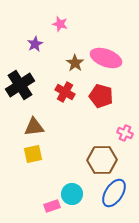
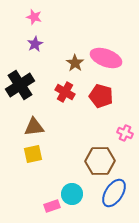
pink star: moved 26 px left, 7 px up
brown hexagon: moved 2 px left, 1 px down
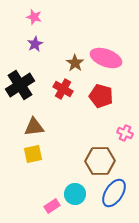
red cross: moved 2 px left, 3 px up
cyan circle: moved 3 px right
pink rectangle: rotated 14 degrees counterclockwise
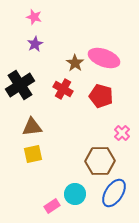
pink ellipse: moved 2 px left
brown triangle: moved 2 px left
pink cross: moved 3 px left; rotated 21 degrees clockwise
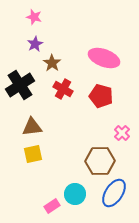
brown star: moved 23 px left
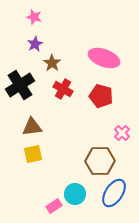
pink rectangle: moved 2 px right
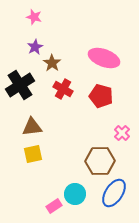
purple star: moved 3 px down
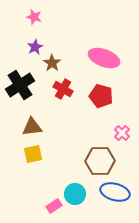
blue ellipse: moved 1 px right, 1 px up; rotated 72 degrees clockwise
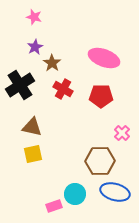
red pentagon: rotated 15 degrees counterclockwise
brown triangle: rotated 20 degrees clockwise
pink rectangle: rotated 14 degrees clockwise
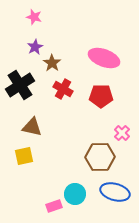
yellow square: moved 9 px left, 2 px down
brown hexagon: moved 4 px up
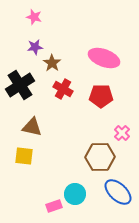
purple star: rotated 21 degrees clockwise
yellow square: rotated 18 degrees clockwise
blue ellipse: moved 3 px right; rotated 28 degrees clockwise
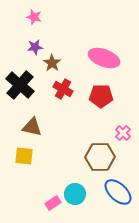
black cross: rotated 16 degrees counterclockwise
pink cross: moved 1 px right
pink rectangle: moved 1 px left, 3 px up; rotated 14 degrees counterclockwise
